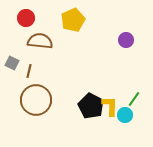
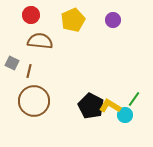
red circle: moved 5 px right, 3 px up
purple circle: moved 13 px left, 20 px up
brown circle: moved 2 px left, 1 px down
yellow L-shape: rotated 60 degrees counterclockwise
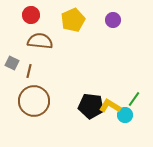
black pentagon: rotated 20 degrees counterclockwise
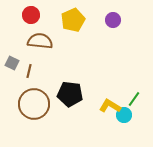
brown circle: moved 3 px down
black pentagon: moved 21 px left, 12 px up
cyan circle: moved 1 px left
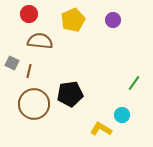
red circle: moved 2 px left, 1 px up
black pentagon: rotated 15 degrees counterclockwise
green line: moved 16 px up
yellow L-shape: moved 9 px left, 23 px down
cyan circle: moved 2 px left
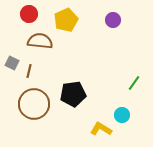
yellow pentagon: moved 7 px left
black pentagon: moved 3 px right
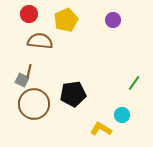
gray square: moved 10 px right, 17 px down
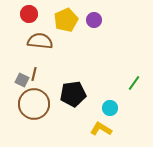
purple circle: moved 19 px left
brown line: moved 5 px right, 3 px down
cyan circle: moved 12 px left, 7 px up
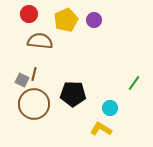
black pentagon: rotated 10 degrees clockwise
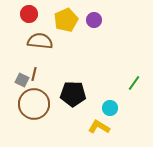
yellow L-shape: moved 2 px left, 2 px up
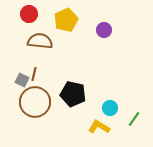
purple circle: moved 10 px right, 10 px down
green line: moved 36 px down
black pentagon: rotated 10 degrees clockwise
brown circle: moved 1 px right, 2 px up
